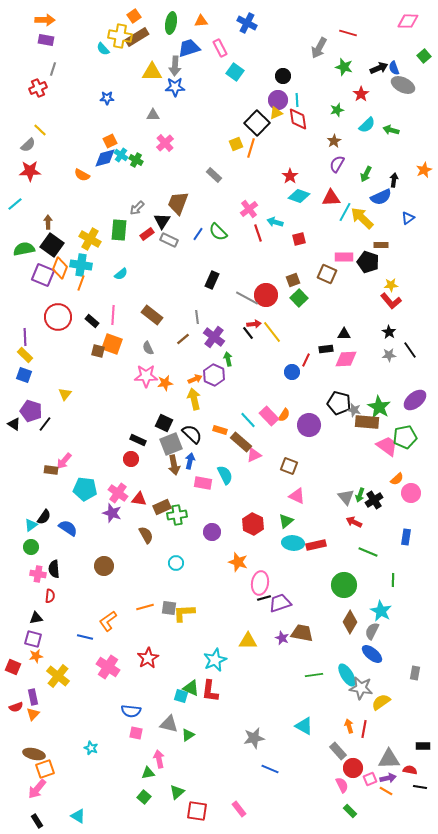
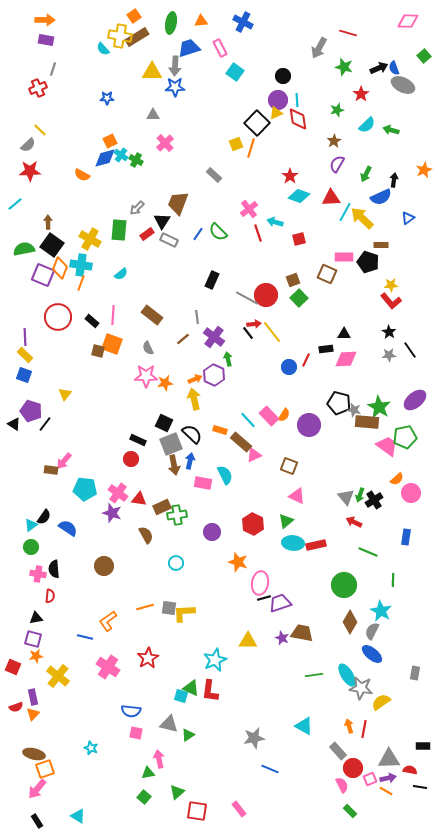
blue cross at (247, 23): moved 4 px left, 1 px up
blue circle at (292, 372): moved 3 px left, 5 px up
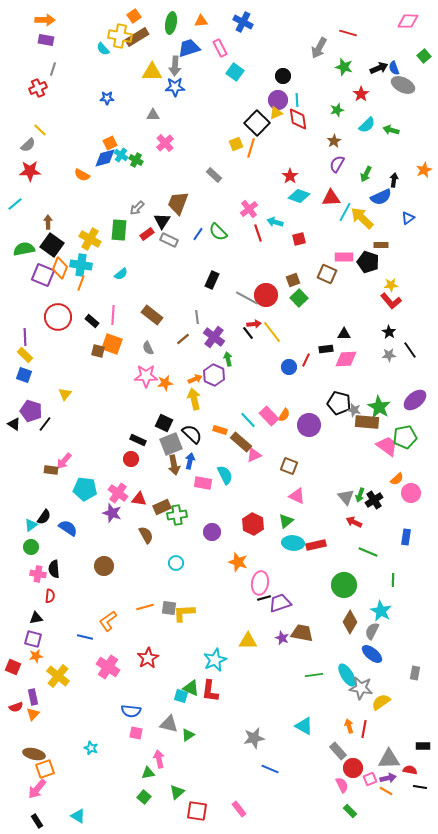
orange square at (110, 141): moved 2 px down
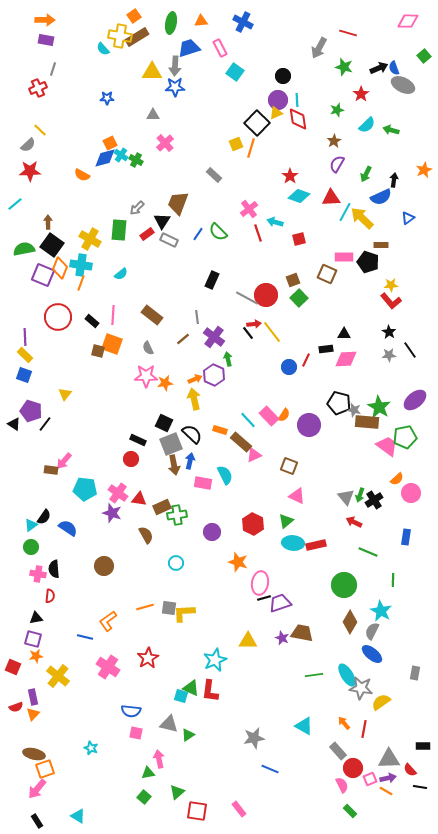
orange arrow at (349, 726): moved 5 px left, 3 px up; rotated 24 degrees counterclockwise
red semicircle at (410, 770): rotated 144 degrees counterclockwise
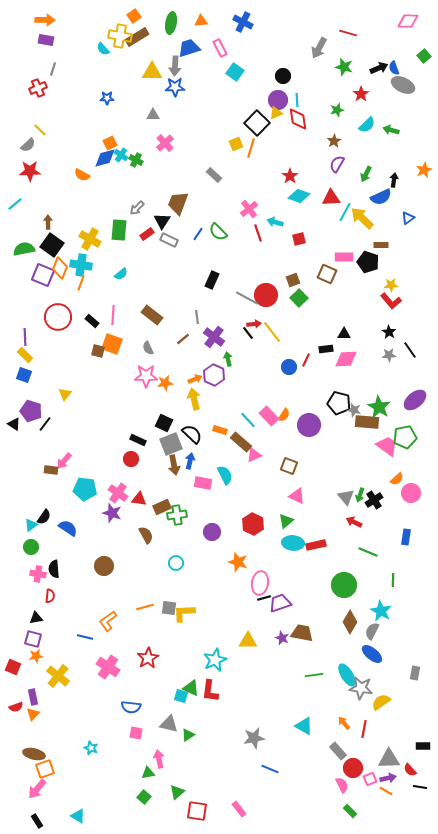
blue semicircle at (131, 711): moved 4 px up
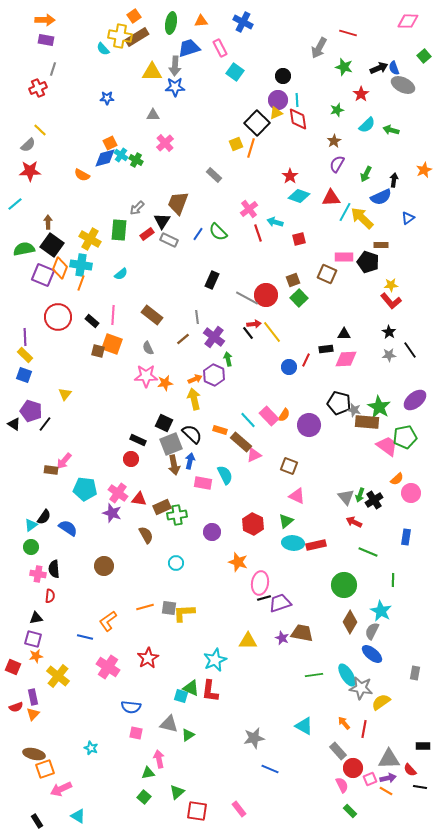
pink arrow at (37, 789): moved 24 px right; rotated 25 degrees clockwise
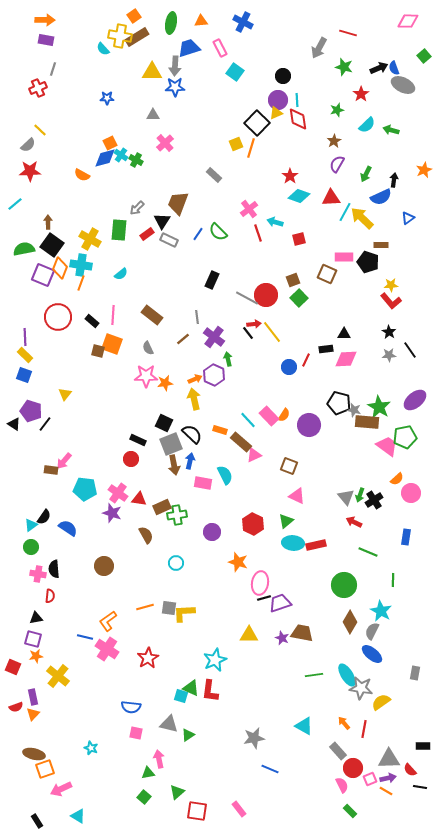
yellow triangle at (248, 641): moved 1 px right, 6 px up
pink cross at (108, 667): moved 1 px left, 18 px up
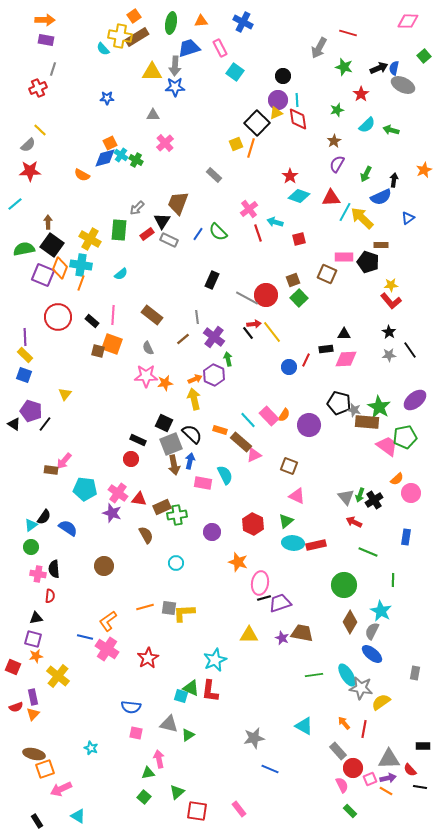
blue semicircle at (394, 68): rotated 32 degrees clockwise
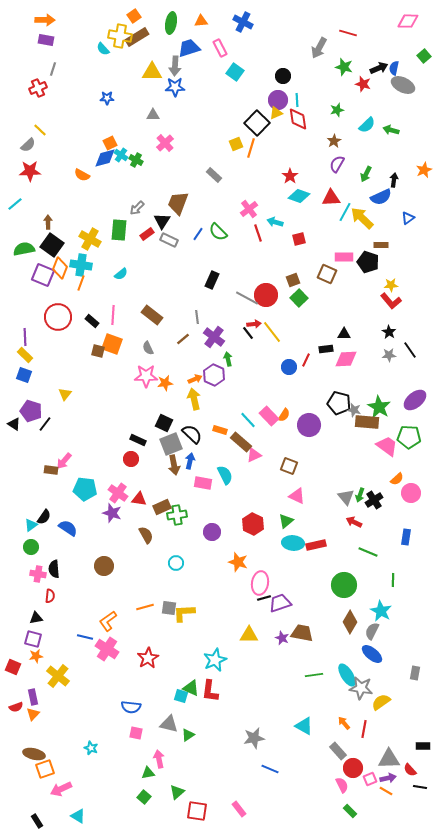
red star at (361, 94): moved 2 px right, 10 px up; rotated 21 degrees counterclockwise
green pentagon at (405, 437): moved 4 px right; rotated 15 degrees clockwise
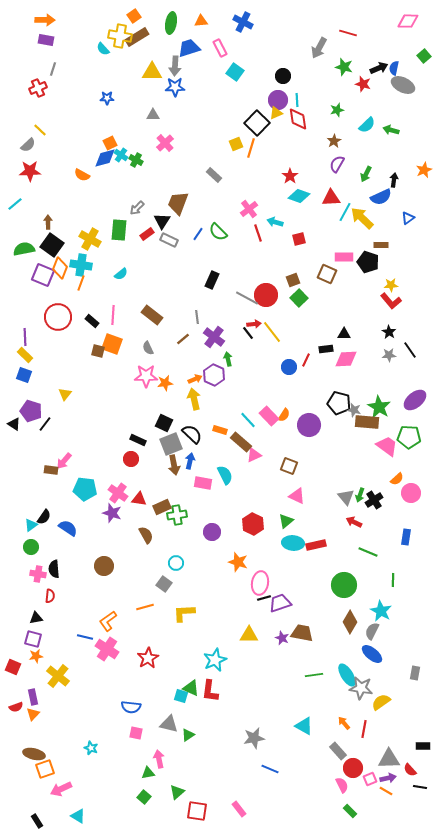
gray square at (169, 608): moved 5 px left, 24 px up; rotated 28 degrees clockwise
